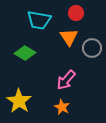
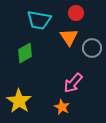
green diamond: rotated 60 degrees counterclockwise
pink arrow: moved 7 px right, 3 px down
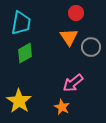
cyan trapezoid: moved 18 px left, 3 px down; rotated 90 degrees counterclockwise
gray circle: moved 1 px left, 1 px up
pink arrow: rotated 10 degrees clockwise
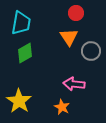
gray circle: moved 4 px down
pink arrow: moved 1 px right, 1 px down; rotated 45 degrees clockwise
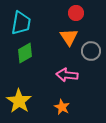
pink arrow: moved 7 px left, 9 px up
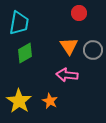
red circle: moved 3 px right
cyan trapezoid: moved 2 px left
orange triangle: moved 9 px down
gray circle: moved 2 px right, 1 px up
orange star: moved 12 px left, 6 px up
